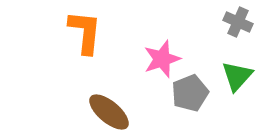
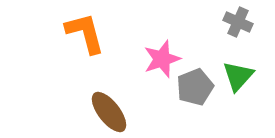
orange L-shape: moved 1 px down; rotated 21 degrees counterclockwise
green triangle: moved 1 px right
gray pentagon: moved 5 px right, 6 px up
brown ellipse: rotated 12 degrees clockwise
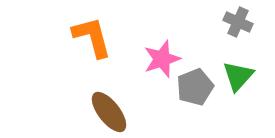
orange L-shape: moved 7 px right, 4 px down
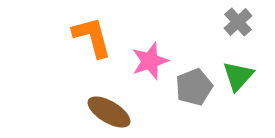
gray cross: rotated 24 degrees clockwise
pink star: moved 12 px left, 2 px down
gray pentagon: moved 1 px left
brown ellipse: rotated 21 degrees counterclockwise
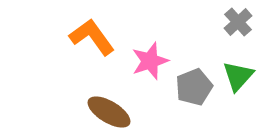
orange L-shape: rotated 21 degrees counterclockwise
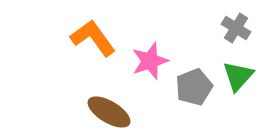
gray cross: moved 2 px left, 6 px down; rotated 16 degrees counterclockwise
orange L-shape: moved 1 px right, 1 px down
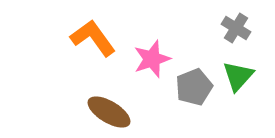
pink star: moved 2 px right, 2 px up
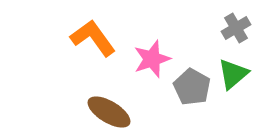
gray cross: rotated 28 degrees clockwise
green triangle: moved 5 px left, 2 px up; rotated 8 degrees clockwise
gray pentagon: moved 2 px left; rotated 21 degrees counterclockwise
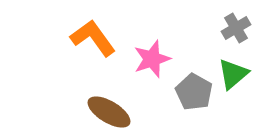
gray pentagon: moved 2 px right, 5 px down
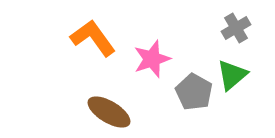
green triangle: moved 1 px left, 1 px down
